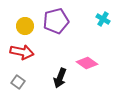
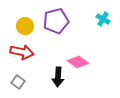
pink diamond: moved 9 px left, 1 px up
black arrow: moved 2 px left, 1 px up; rotated 18 degrees counterclockwise
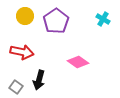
purple pentagon: rotated 20 degrees counterclockwise
yellow circle: moved 10 px up
black arrow: moved 19 px left, 3 px down; rotated 12 degrees clockwise
gray square: moved 2 px left, 5 px down
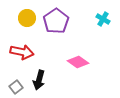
yellow circle: moved 2 px right, 2 px down
gray square: rotated 16 degrees clockwise
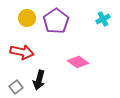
cyan cross: rotated 32 degrees clockwise
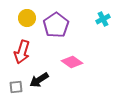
purple pentagon: moved 4 px down
red arrow: rotated 95 degrees clockwise
pink diamond: moved 6 px left
black arrow: rotated 42 degrees clockwise
gray square: rotated 32 degrees clockwise
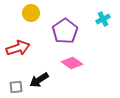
yellow circle: moved 4 px right, 5 px up
purple pentagon: moved 9 px right, 6 px down
red arrow: moved 4 px left, 4 px up; rotated 125 degrees counterclockwise
pink diamond: moved 1 px down
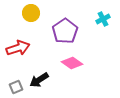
gray square: rotated 16 degrees counterclockwise
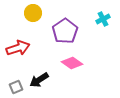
yellow circle: moved 2 px right
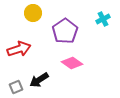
red arrow: moved 1 px right, 1 px down
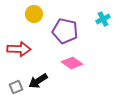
yellow circle: moved 1 px right, 1 px down
purple pentagon: rotated 25 degrees counterclockwise
red arrow: rotated 20 degrees clockwise
black arrow: moved 1 px left, 1 px down
